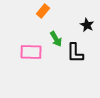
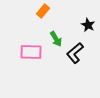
black star: moved 1 px right
black L-shape: rotated 50 degrees clockwise
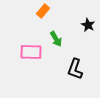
black L-shape: moved 16 px down; rotated 30 degrees counterclockwise
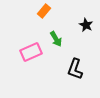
orange rectangle: moved 1 px right
black star: moved 2 px left
pink rectangle: rotated 25 degrees counterclockwise
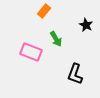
pink rectangle: rotated 45 degrees clockwise
black L-shape: moved 5 px down
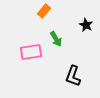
pink rectangle: rotated 30 degrees counterclockwise
black L-shape: moved 2 px left, 2 px down
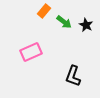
green arrow: moved 8 px right, 17 px up; rotated 21 degrees counterclockwise
pink rectangle: rotated 15 degrees counterclockwise
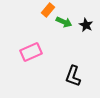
orange rectangle: moved 4 px right, 1 px up
green arrow: rotated 14 degrees counterclockwise
